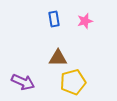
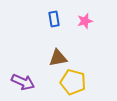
brown triangle: rotated 12 degrees counterclockwise
yellow pentagon: rotated 30 degrees clockwise
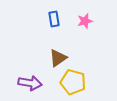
brown triangle: rotated 24 degrees counterclockwise
purple arrow: moved 7 px right, 1 px down; rotated 15 degrees counterclockwise
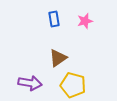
yellow pentagon: moved 3 px down
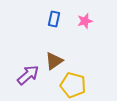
blue rectangle: rotated 21 degrees clockwise
brown triangle: moved 4 px left, 3 px down
purple arrow: moved 2 px left, 8 px up; rotated 50 degrees counterclockwise
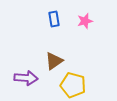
blue rectangle: rotated 21 degrees counterclockwise
purple arrow: moved 2 px left, 3 px down; rotated 45 degrees clockwise
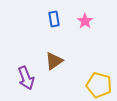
pink star: rotated 21 degrees counterclockwise
purple arrow: rotated 65 degrees clockwise
yellow pentagon: moved 26 px right
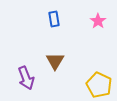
pink star: moved 13 px right
brown triangle: moved 1 px right; rotated 24 degrees counterclockwise
yellow pentagon: rotated 10 degrees clockwise
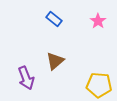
blue rectangle: rotated 42 degrees counterclockwise
brown triangle: rotated 18 degrees clockwise
yellow pentagon: rotated 20 degrees counterclockwise
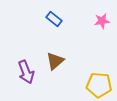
pink star: moved 4 px right; rotated 28 degrees clockwise
purple arrow: moved 6 px up
